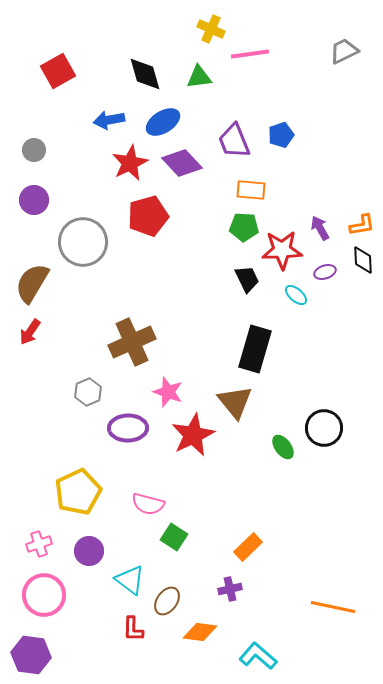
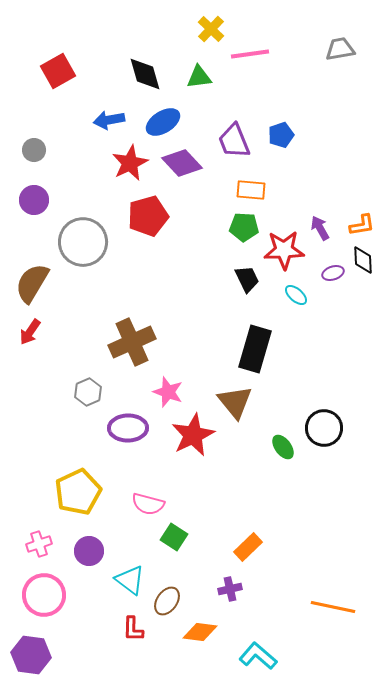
yellow cross at (211, 29): rotated 20 degrees clockwise
gray trapezoid at (344, 51): moved 4 px left, 2 px up; rotated 16 degrees clockwise
red star at (282, 250): moved 2 px right
purple ellipse at (325, 272): moved 8 px right, 1 px down
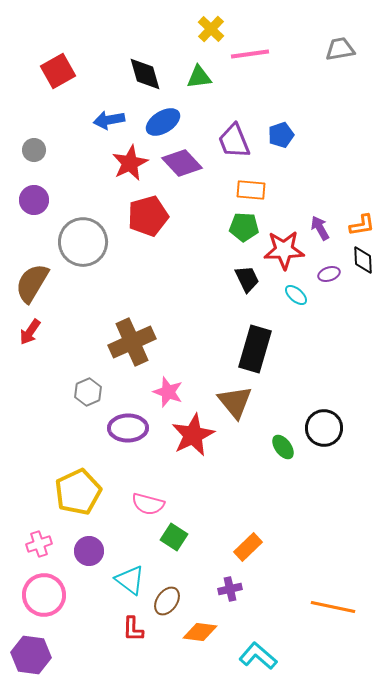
purple ellipse at (333, 273): moved 4 px left, 1 px down
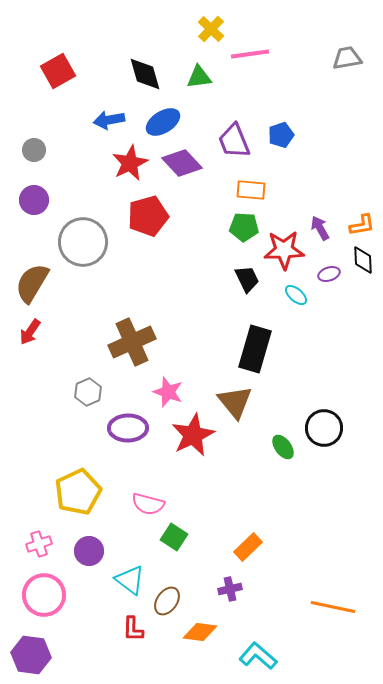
gray trapezoid at (340, 49): moved 7 px right, 9 px down
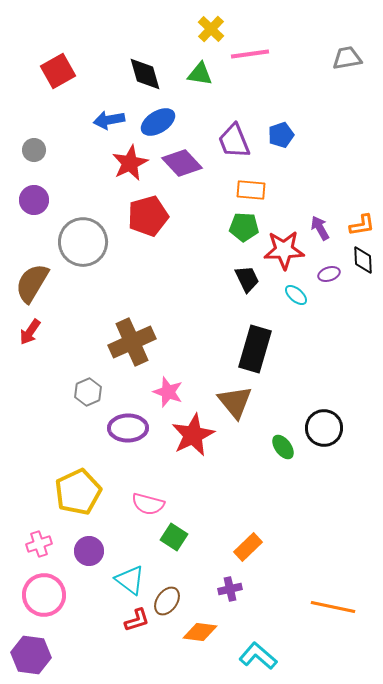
green triangle at (199, 77): moved 1 px right, 3 px up; rotated 16 degrees clockwise
blue ellipse at (163, 122): moved 5 px left
red L-shape at (133, 629): moved 4 px right, 9 px up; rotated 108 degrees counterclockwise
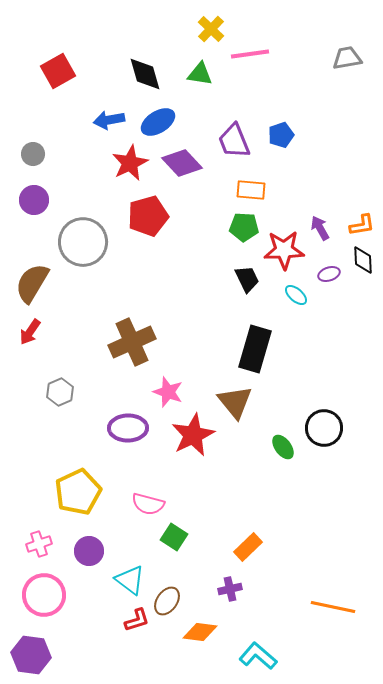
gray circle at (34, 150): moved 1 px left, 4 px down
gray hexagon at (88, 392): moved 28 px left
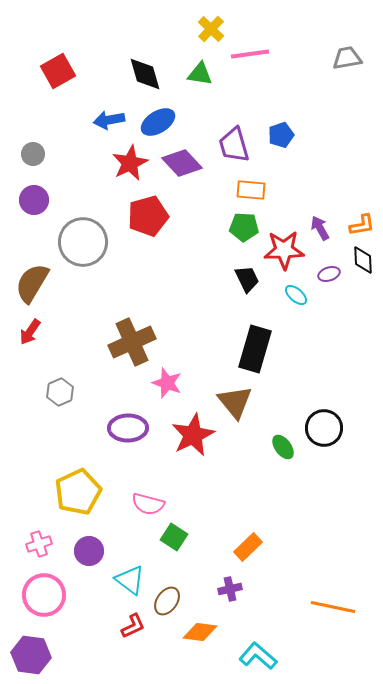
purple trapezoid at (234, 141): moved 4 px down; rotated 6 degrees clockwise
pink star at (168, 392): moved 1 px left, 9 px up
red L-shape at (137, 620): moved 4 px left, 6 px down; rotated 8 degrees counterclockwise
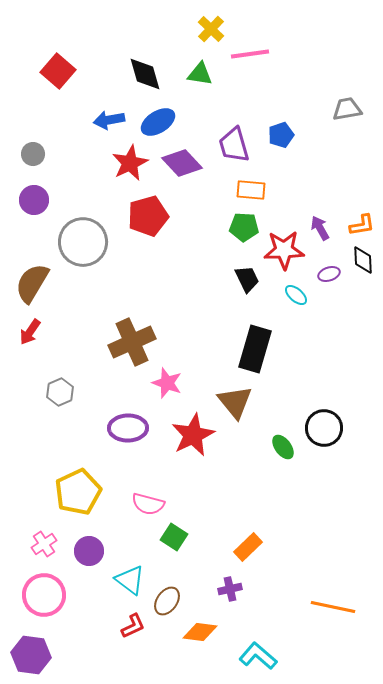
gray trapezoid at (347, 58): moved 51 px down
red square at (58, 71): rotated 20 degrees counterclockwise
pink cross at (39, 544): moved 5 px right; rotated 15 degrees counterclockwise
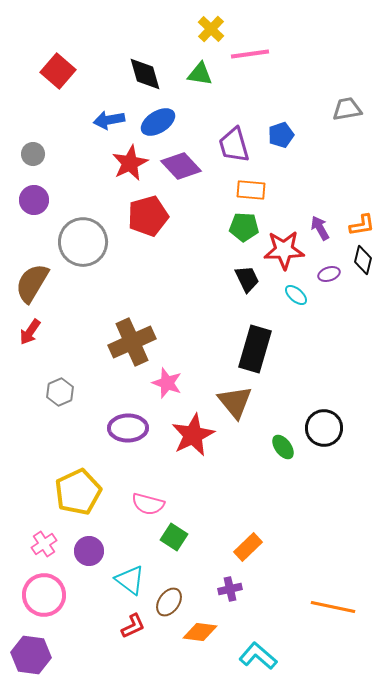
purple diamond at (182, 163): moved 1 px left, 3 px down
black diamond at (363, 260): rotated 16 degrees clockwise
brown ellipse at (167, 601): moved 2 px right, 1 px down
